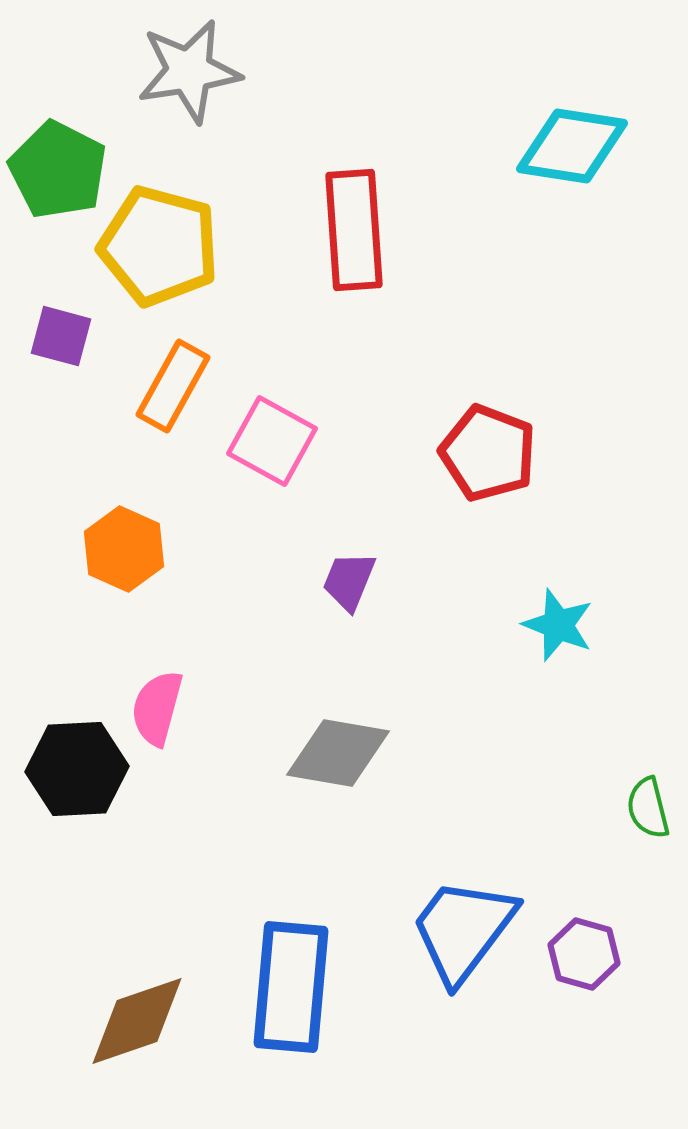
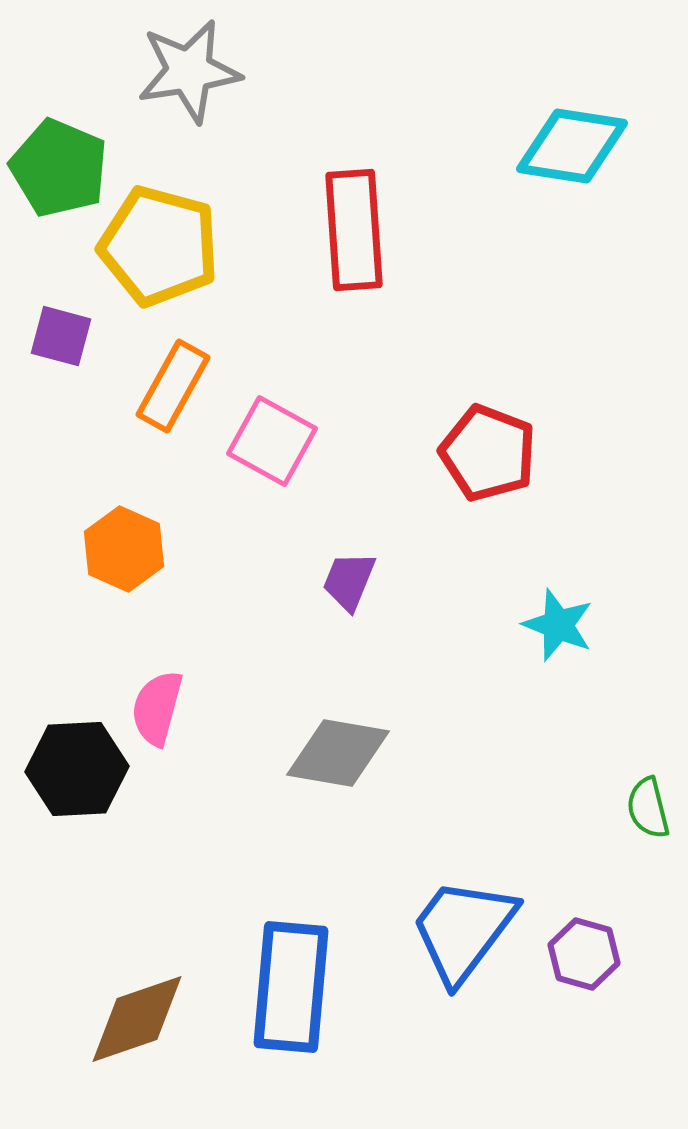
green pentagon: moved 1 px right, 2 px up; rotated 4 degrees counterclockwise
brown diamond: moved 2 px up
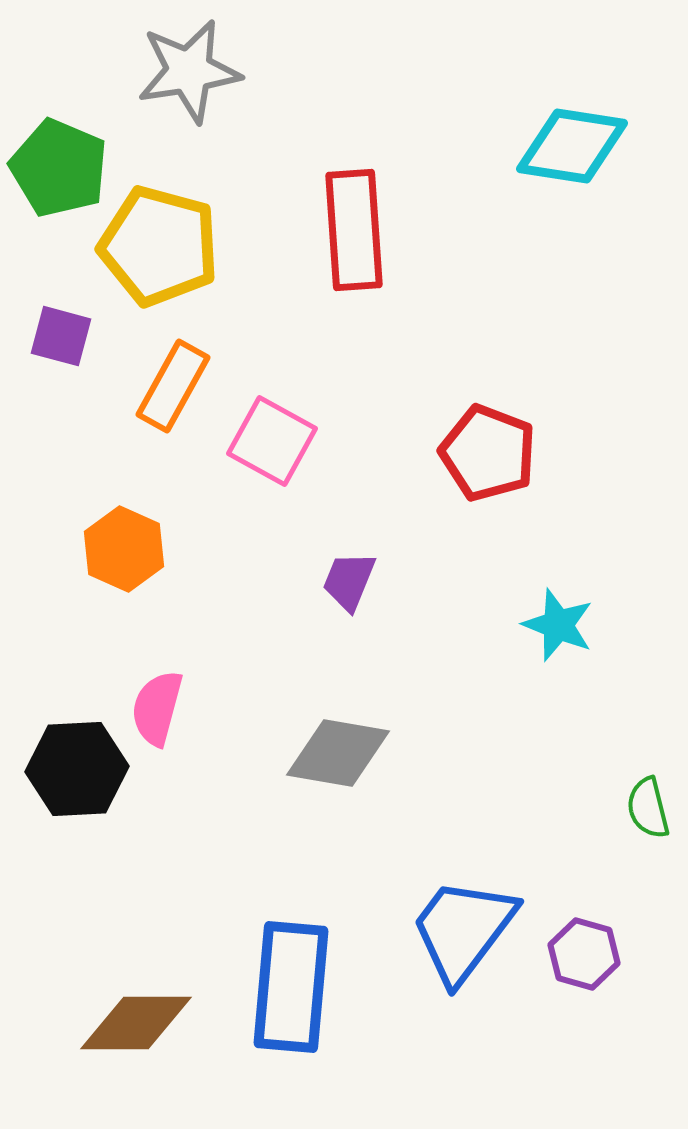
brown diamond: moved 1 px left, 4 px down; rotated 19 degrees clockwise
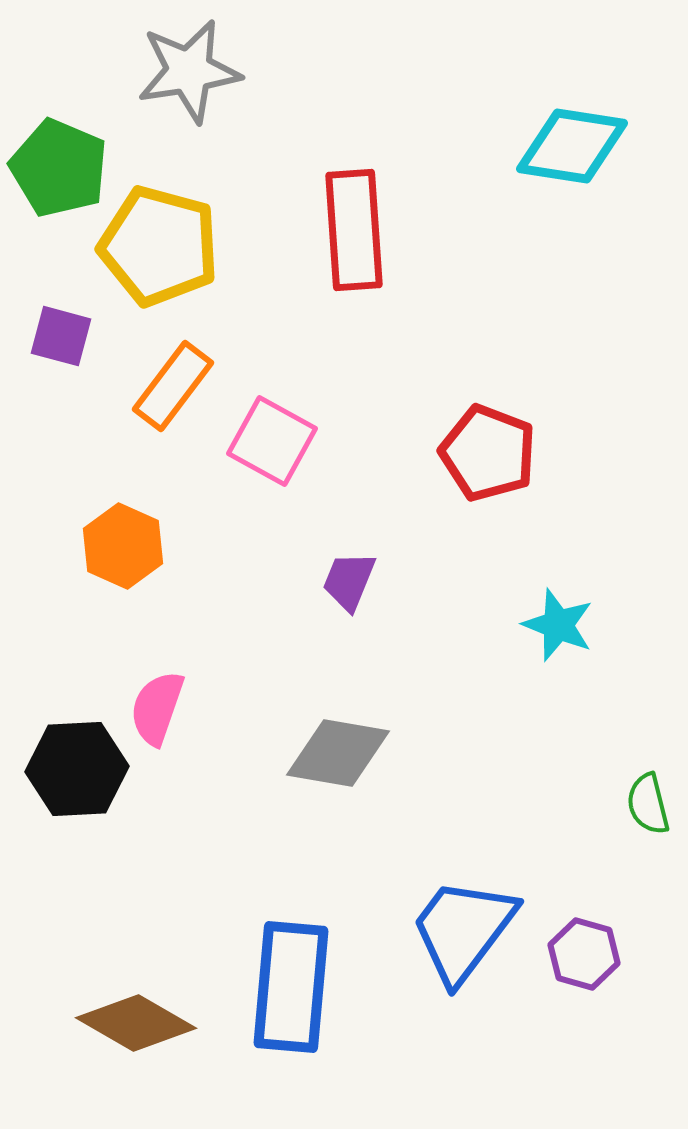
orange rectangle: rotated 8 degrees clockwise
orange hexagon: moved 1 px left, 3 px up
pink semicircle: rotated 4 degrees clockwise
green semicircle: moved 4 px up
brown diamond: rotated 30 degrees clockwise
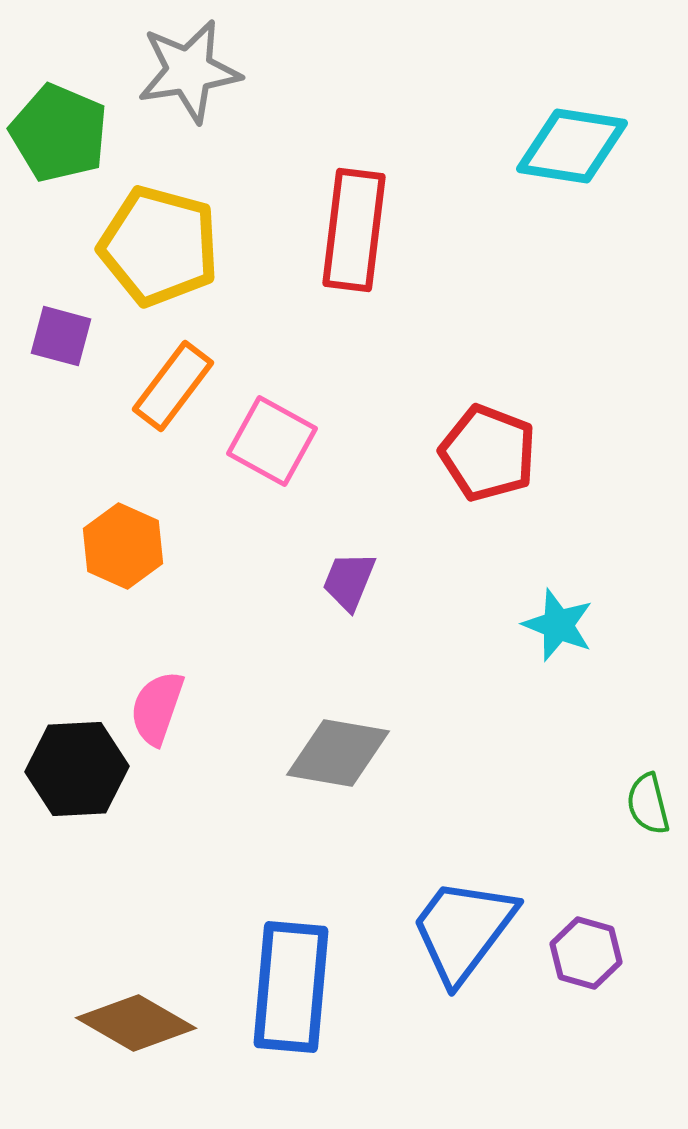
green pentagon: moved 35 px up
red rectangle: rotated 11 degrees clockwise
purple hexagon: moved 2 px right, 1 px up
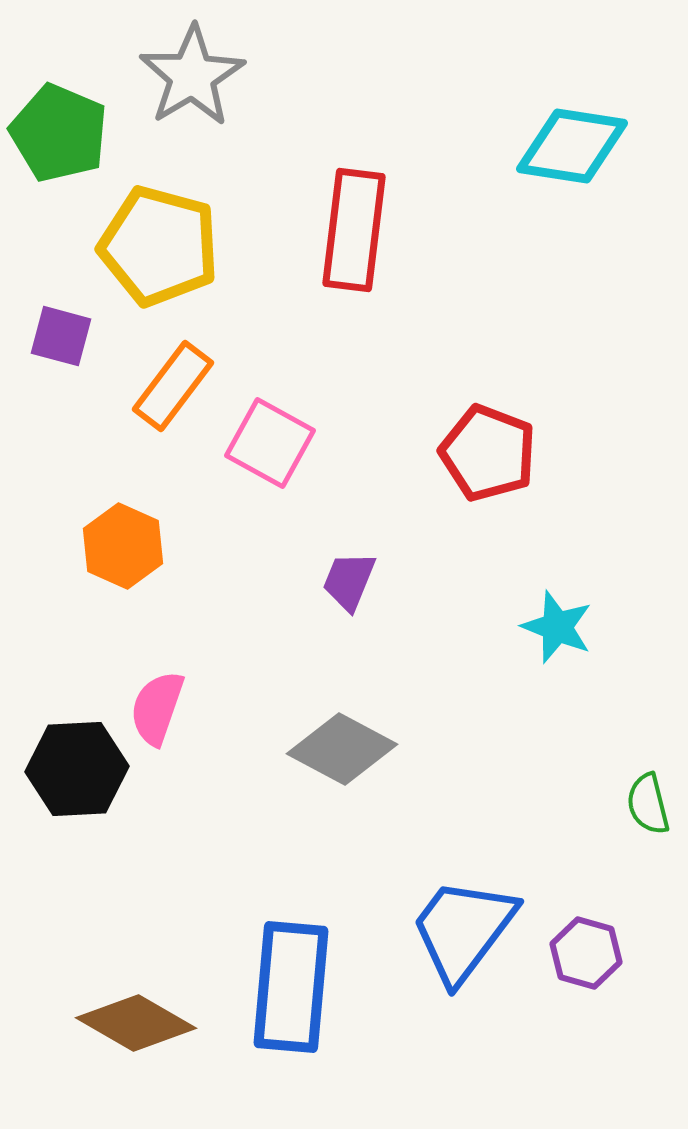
gray star: moved 3 px right, 5 px down; rotated 22 degrees counterclockwise
pink square: moved 2 px left, 2 px down
cyan star: moved 1 px left, 2 px down
gray diamond: moved 4 px right, 4 px up; rotated 18 degrees clockwise
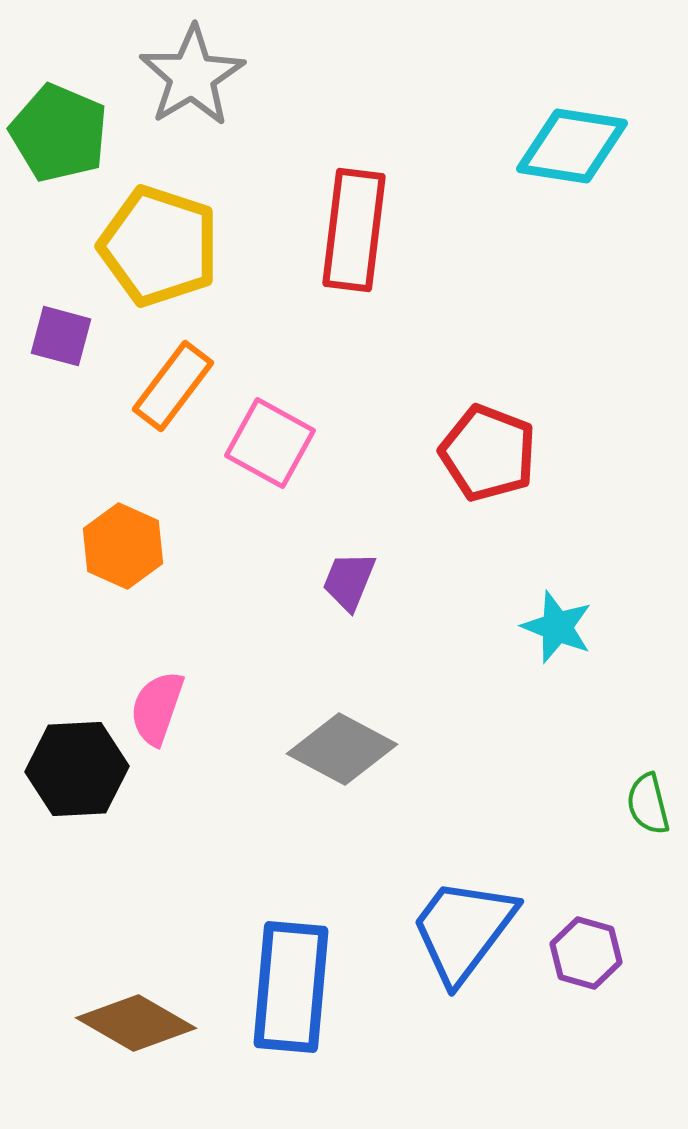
yellow pentagon: rotated 3 degrees clockwise
